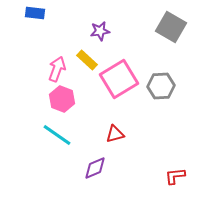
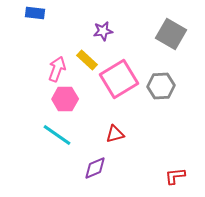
gray square: moved 7 px down
purple star: moved 3 px right
pink hexagon: moved 3 px right; rotated 20 degrees counterclockwise
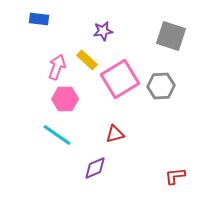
blue rectangle: moved 4 px right, 6 px down
gray square: moved 2 px down; rotated 12 degrees counterclockwise
pink arrow: moved 2 px up
pink square: moved 1 px right
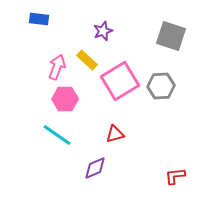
purple star: rotated 12 degrees counterclockwise
pink square: moved 2 px down
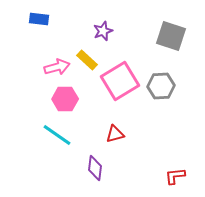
pink arrow: rotated 55 degrees clockwise
purple diamond: rotated 60 degrees counterclockwise
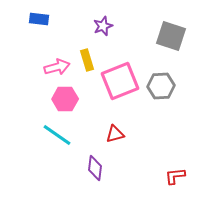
purple star: moved 5 px up
yellow rectangle: rotated 30 degrees clockwise
pink square: rotated 9 degrees clockwise
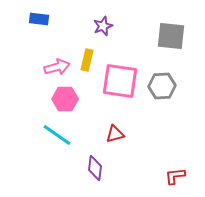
gray square: rotated 12 degrees counterclockwise
yellow rectangle: rotated 30 degrees clockwise
pink square: rotated 30 degrees clockwise
gray hexagon: moved 1 px right
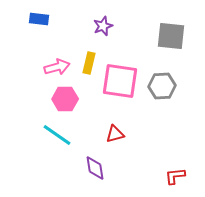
yellow rectangle: moved 2 px right, 3 px down
purple diamond: rotated 15 degrees counterclockwise
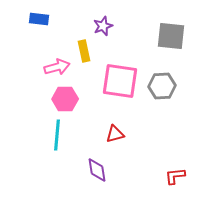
yellow rectangle: moved 5 px left, 12 px up; rotated 25 degrees counterclockwise
cyan line: rotated 60 degrees clockwise
purple diamond: moved 2 px right, 2 px down
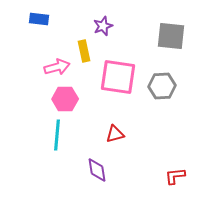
pink square: moved 2 px left, 4 px up
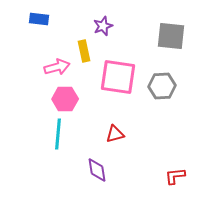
cyan line: moved 1 px right, 1 px up
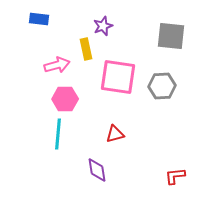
yellow rectangle: moved 2 px right, 2 px up
pink arrow: moved 2 px up
